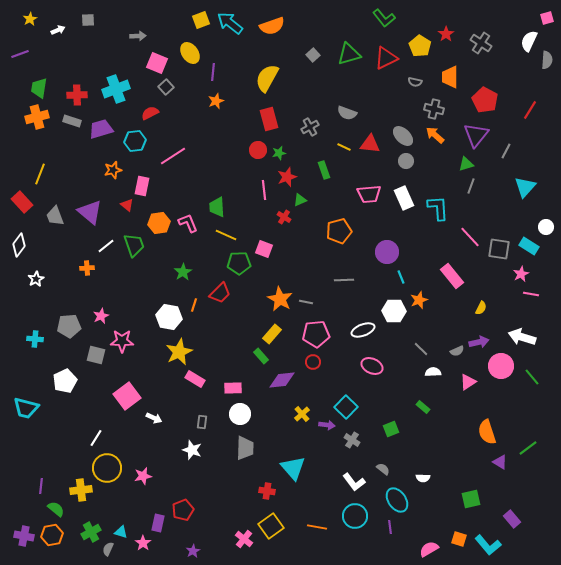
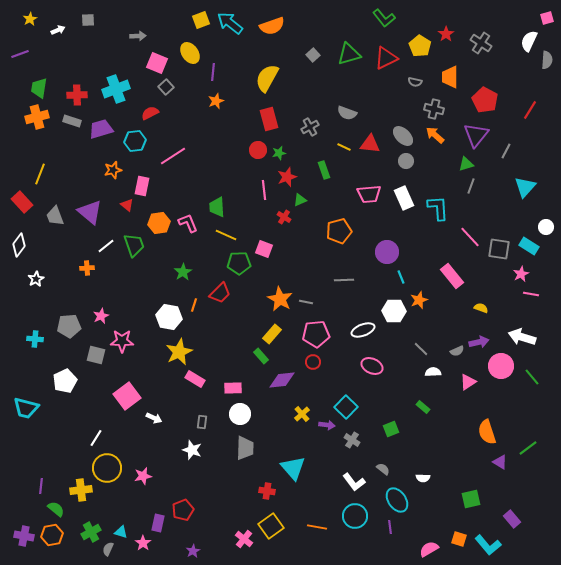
yellow semicircle at (481, 308): rotated 96 degrees counterclockwise
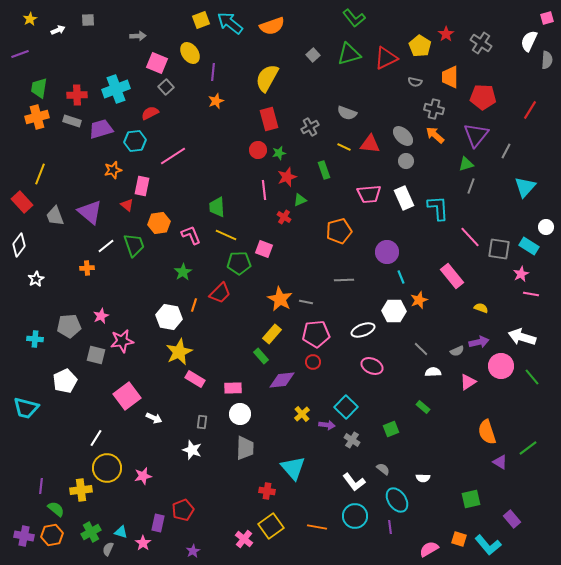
green L-shape at (384, 18): moved 30 px left
red pentagon at (485, 100): moved 2 px left, 3 px up; rotated 25 degrees counterclockwise
pink L-shape at (188, 223): moved 3 px right, 12 px down
pink star at (122, 341): rotated 10 degrees counterclockwise
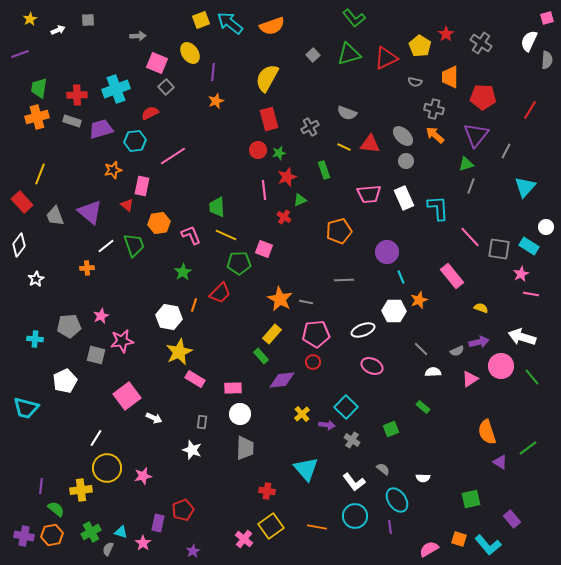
pink triangle at (468, 382): moved 2 px right, 3 px up
cyan triangle at (293, 468): moved 13 px right, 1 px down
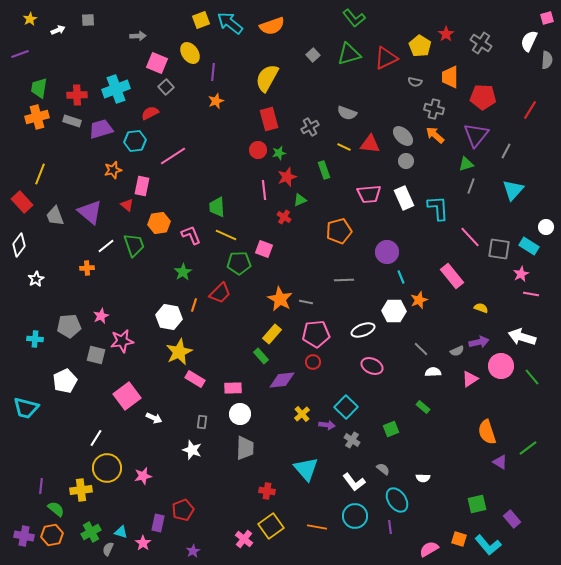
cyan triangle at (525, 187): moved 12 px left, 3 px down
green square at (471, 499): moved 6 px right, 5 px down
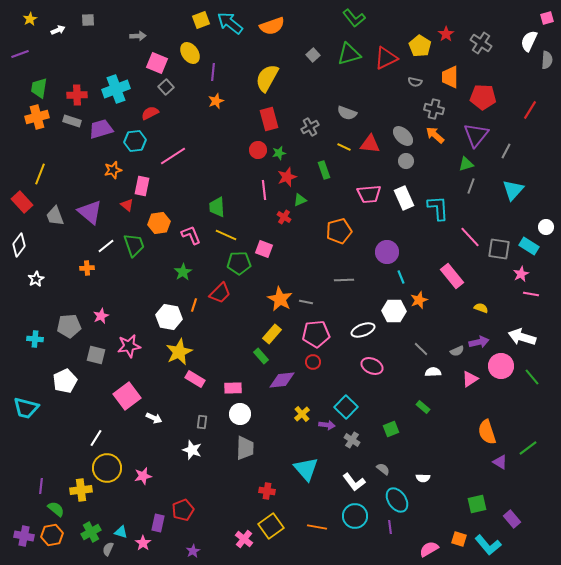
pink star at (122, 341): moved 7 px right, 5 px down
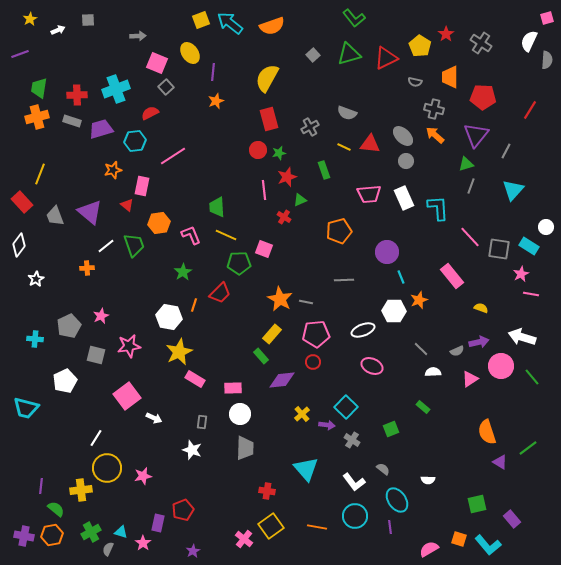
gray pentagon at (69, 326): rotated 20 degrees counterclockwise
white semicircle at (423, 478): moved 5 px right, 2 px down
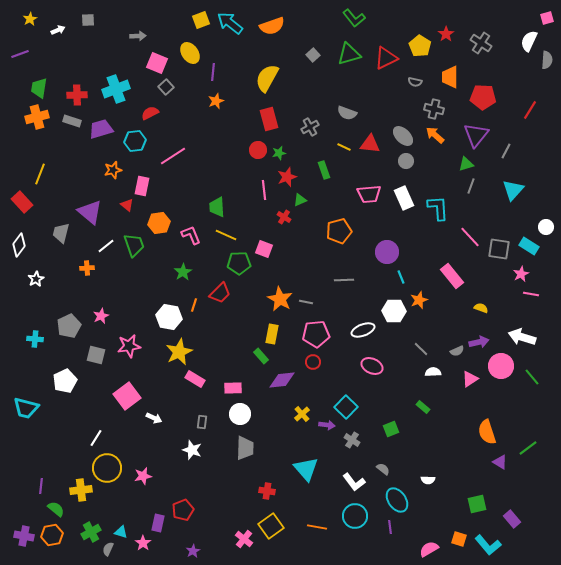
gray trapezoid at (55, 216): moved 6 px right, 17 px down; rotated 35 degrees clockwise
yellow rectangle at (272, 334): rotated 30 degrees counterclockwise
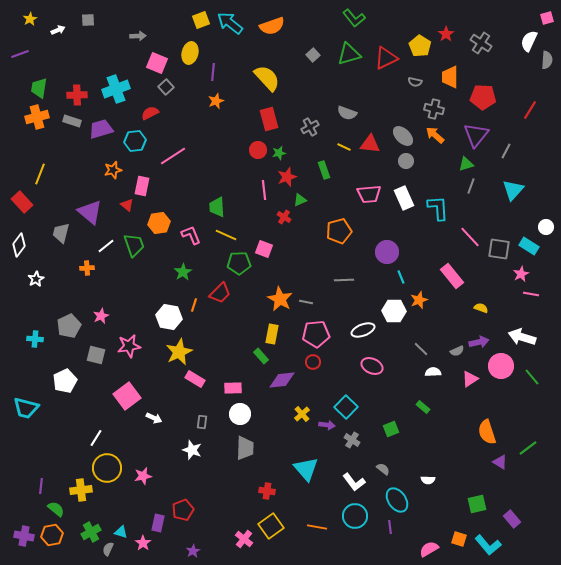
yellow ellipse at (190, 53): rotated 50 degrees clockwise
yellow semicircle at (267, 78): rotated 108 degrees clockwise
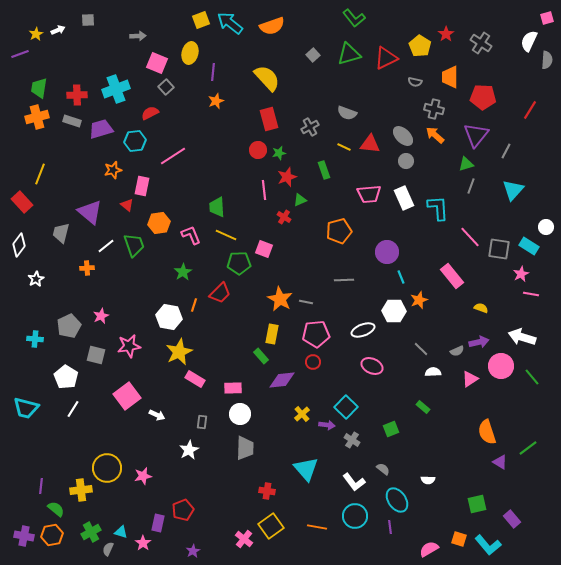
yellow star at (30, 19): moved 6 px right, 15 px down
white pentagon at (65, 381): moved 1 px right, 4 px up; rotated 15 degrees counterclockwise
white arrow at (154, 418): moved 3 px right, 3 px up
white line at (96, 438): moved 23 px left, 29 px up
white star at (192, 450): moved 3 px left; rotated 24 degrees clockwise
